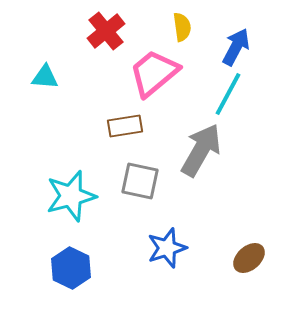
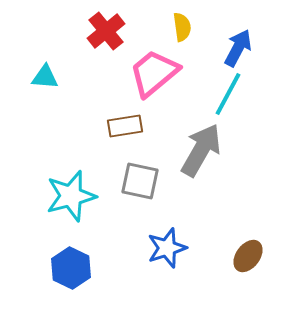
blue arrow: moved 2 px right, 1 px down
brown ellipse: moved 1 px left, 2 px up; rotated 12 degrees counterclockwise
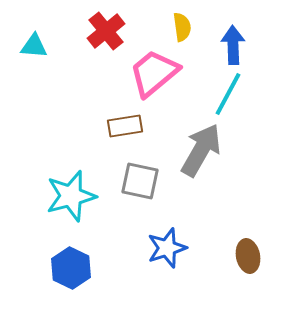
blue arrow: moved 5 px left, 3 px up; rotated 30 degrees counterclockwise
cyan triangle: moved 11 px left, 31 px up
brown ellipse: rotated 48 degrees counterclockwise
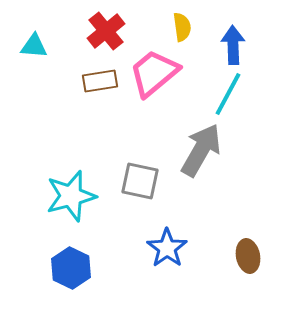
brown rectangle: moved 25 px left, 45 px up
blue star: rotated 18 degrees counterclockwise
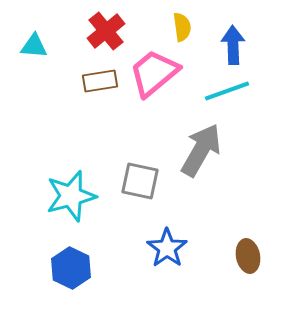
cyan line: moved 1 px left, 3 px up; rotated 42 degrees clockwise
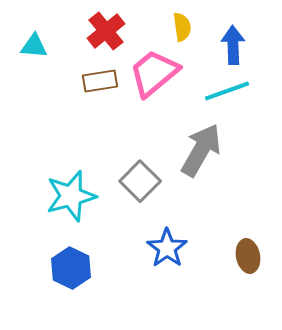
gray square: rotated 33 degrees clockwise
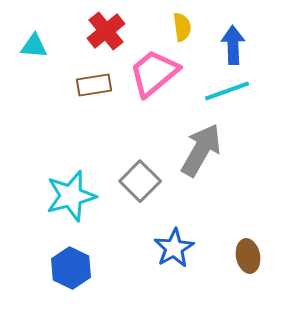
brown rectangle: moved 6 px left, 4 px down
blue star: moved 7 px right; rotated 6 degrees clockwise
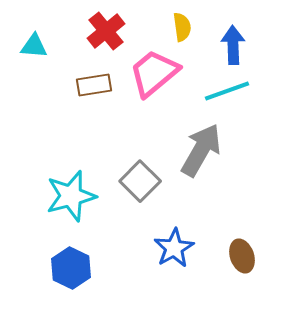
brown ellipse: moved 6 px left; rotated 8 degrees counterclockwise
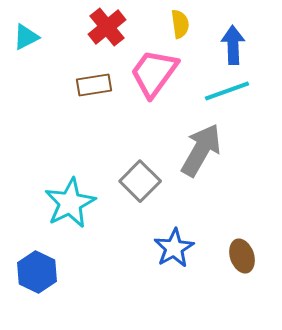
yellow semicircle: moved 2 px left, 3 px up
red cross: moved 1 px right, 4 px up
cyan triangle: moved 8 px left, 9 px up; rotated 32 degrees counterclockwise
pink trapezoid: rotated 14 degrees counterclockwise
cyan star: moved 1 px left, 7 px down; rotated 12 degrees counterclockwise
blue hexagon: moved 34 px left, 4 px down
